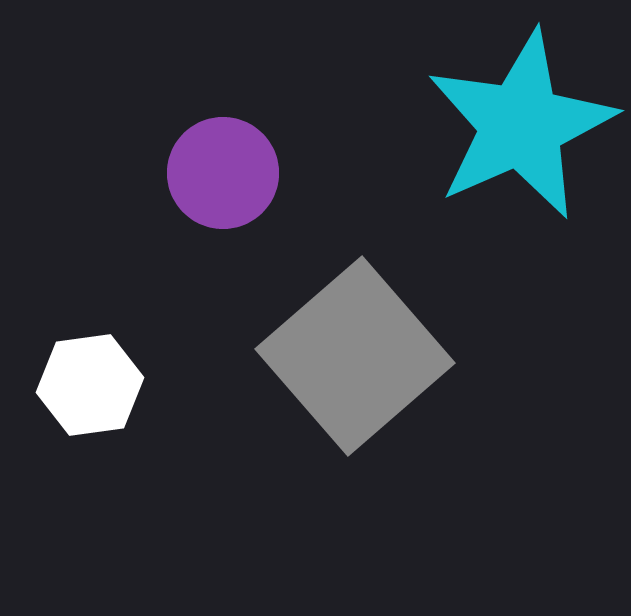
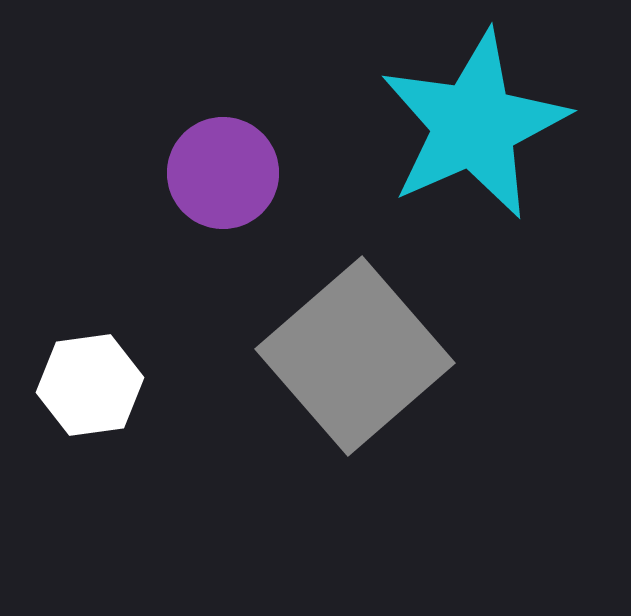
cyan star: moved 47 px left
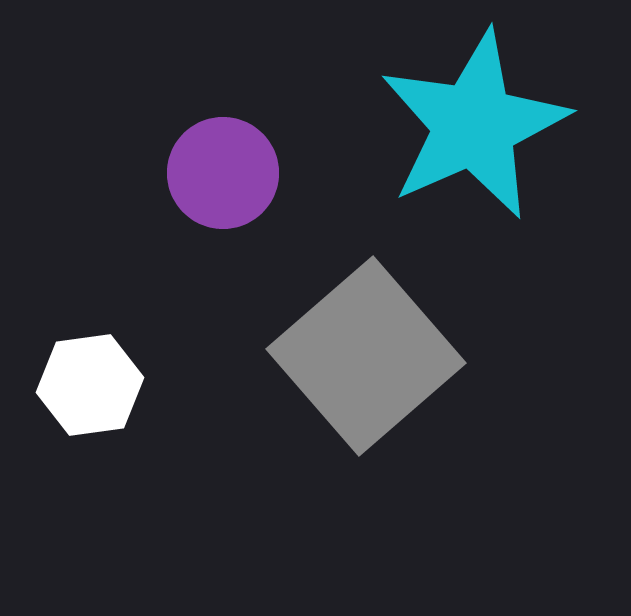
gray square: moved 11 px right
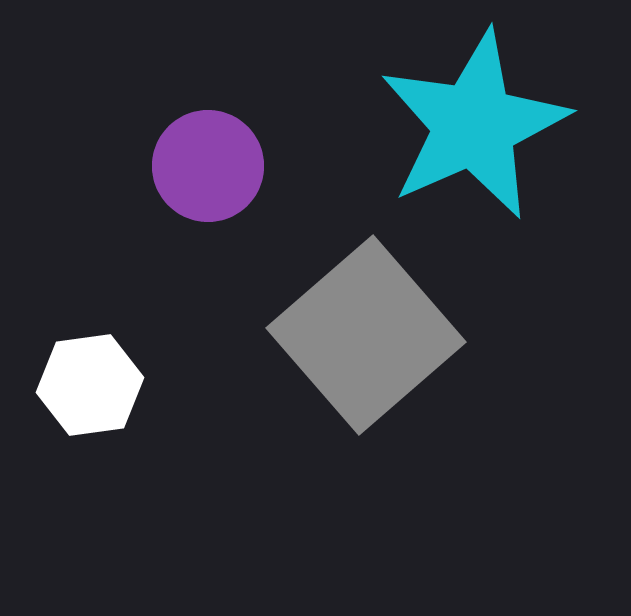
purple circle: moved 15 px left, 7 px up
gray square: moved 21 px up
